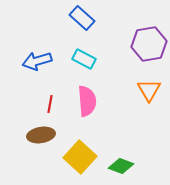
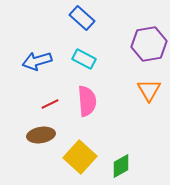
red line: rotated 54 degrees clockwise
green diamond: rotated 50 degrees counterclockwise
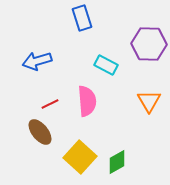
blue rectangle: rotated 30 degrees clockwise
purple hexagon: rotated 12 degrees clockwise
cyan rectangle: moved 22 px right, 6 px down
orange triangle: moved 11 px down
brown ellipse: moved 1 px left, 3 px up; rotated 60 degrees clockwise
green diamond: moved 4 px left, 4 px up
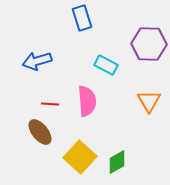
red line: rotated 30 degrees clockwise
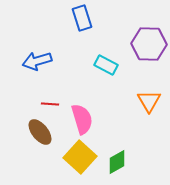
pink semicircle: moved 5 px left, 18 px down; rotated 12 degrees counterclockwise
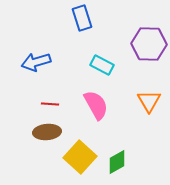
blue arrow: moved 1 px left, 1 px down
cyan rectangle: moved 4 px left
pink semicircle: moved 14 px right, 14 px up; rotated 12 degrees counterclockwise
brown ellipse: moved 7 px right; rotated 56 degrees counterclockwise
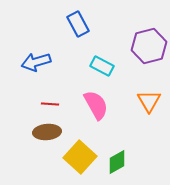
blue rectangle: moved 4 px left, 6 px down; rotated 10 degrees counterclockwise
purple hexagon: moved 2 px down; rotated 16 degrees counterclockwise
cyan rectangle: moved 1 px down
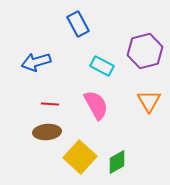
purple hexagon: moved 4 px left, 5 px down
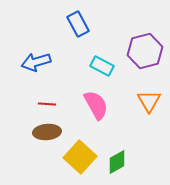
red line: moved 3 px left
